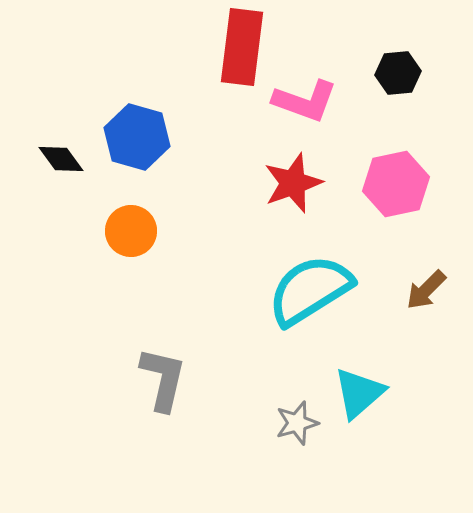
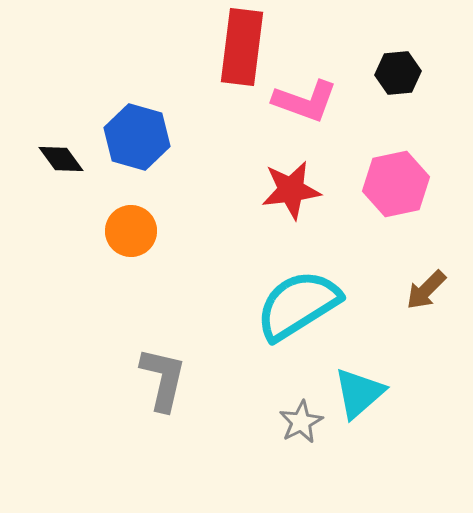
red star: moved 2 px left, 7 px down; rotated 12 degrees clockwise
cyan semicircle: moved 12 px left, 15 px down
gray star: moved 4 px right, 1 px up; rotated 12 degrees counterclockwise
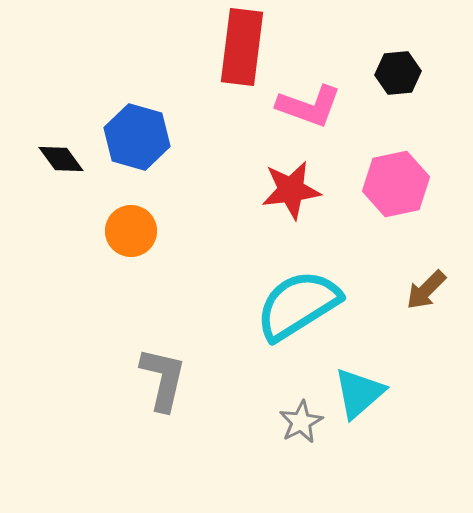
pink L-shape: moved 4 px right, 5 px down
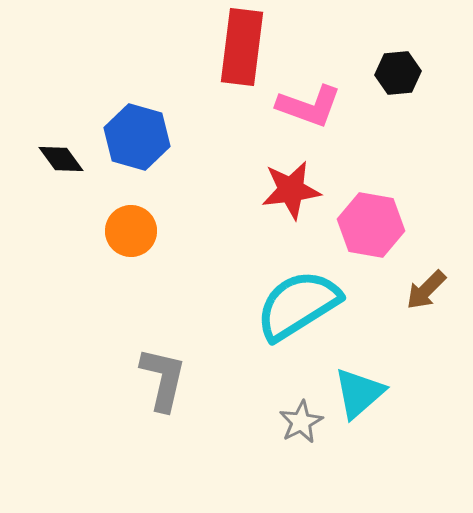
pink hexagon: moved 25 px left, 41 px down; rotated 22 degrees clockwise
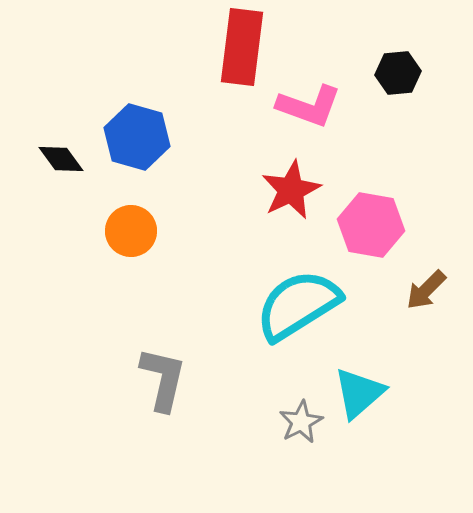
red star: rotated 18 degrees counterclockwise
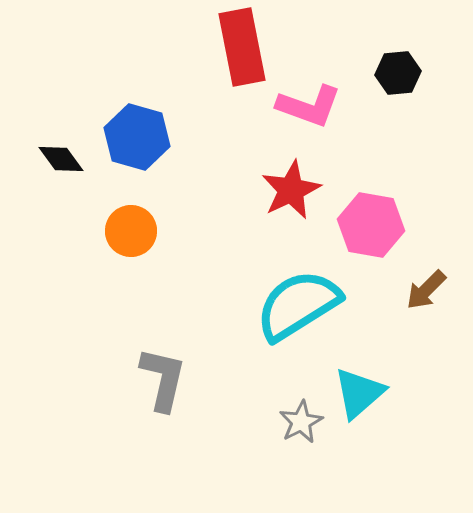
red rectangle: rotated 18 degrees counterclockwise
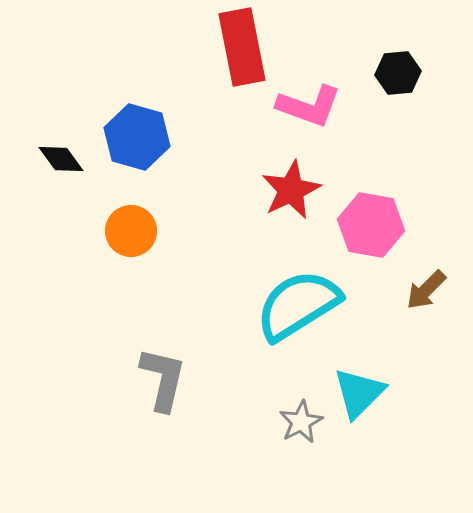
cyan triangle: rotated 4 degrees counterclockwise
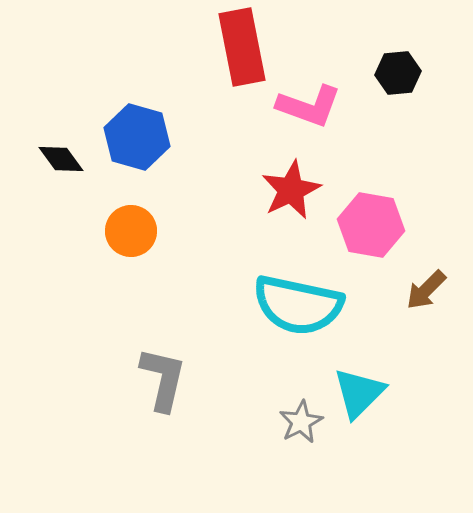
cyan semicircle: rotated 136 degrees counterclockwise
